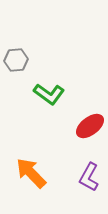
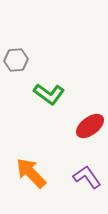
purple L-shape: moved 2 px left; rotated 116 degrees clockwise
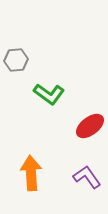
orange arrow: rotated 40 degrees clockwise
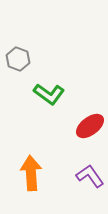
gray hexagon: moved 2 px right, 1 px up; rotated 25 degrees clockwise
purple L-shape: moved 3 px right, 1 px up
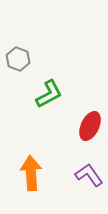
green L-shape: rotated 64 degrees counterclockwise
red ellipse: rotated 28 degrees counterclockwise
purple L-shape: moved 1 px left, 1 px up
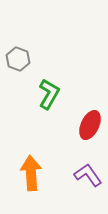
green L-shape: rotated 32 degrees counterclockwise
red ellipse: moved 1 px up
purple L-shape: moved 1 px left
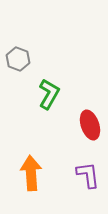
red ellipse: rotated 44 degrees counterclockwise
purple L-shape: rotated 28 degrees clockwise
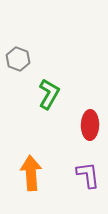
red ellipse: rotated 20 degrees clockwise
